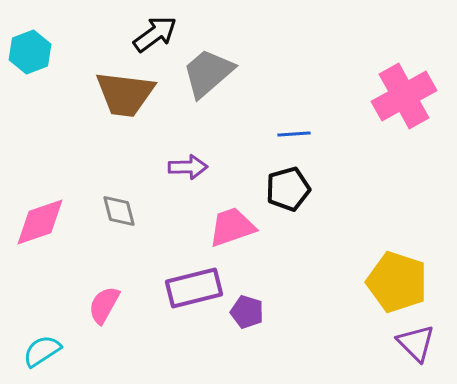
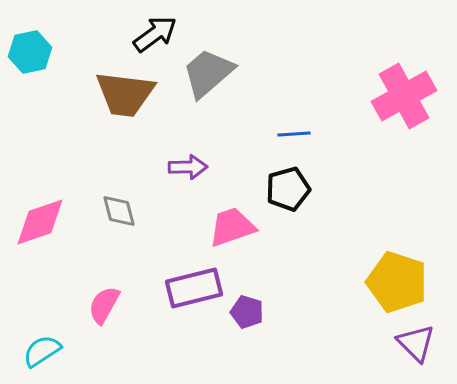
cyan hexagon: rotated 9 degrees clockwise
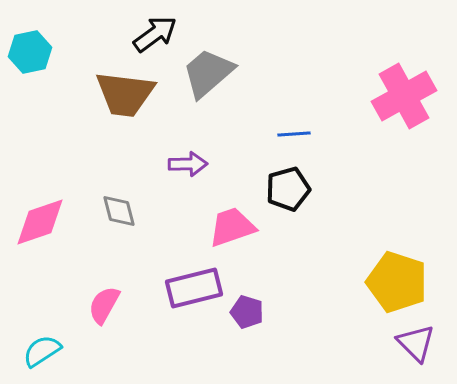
purple arrow: moved 3 px up
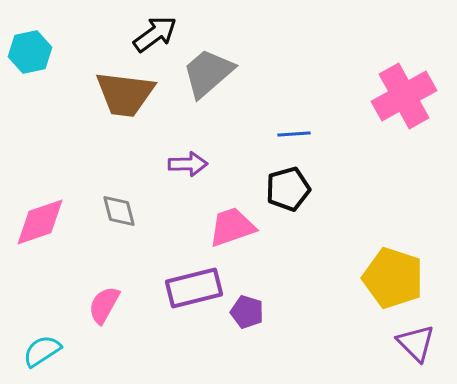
yellow pentagon: moved 4 px left, 4 px up
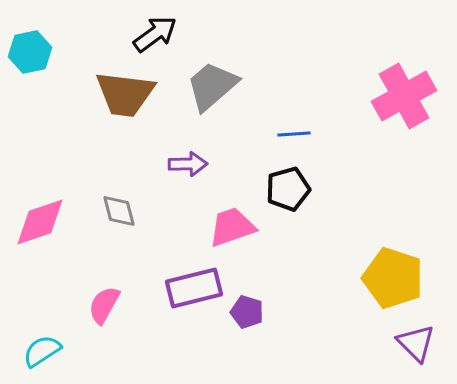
gray trapezoid: moved 4 px right, 13 px down
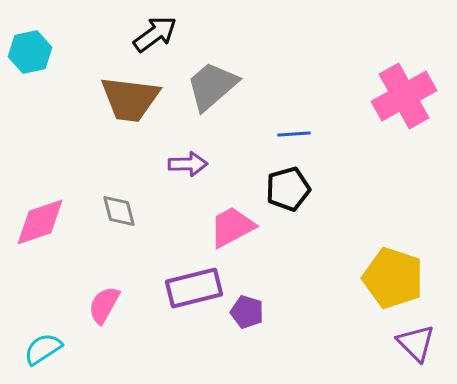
brown trapezoid: moved 5 px right, 5 px down
pink trapezoid: rotated 9 degrees counterclockwise
cyan semicircle: moved 1 px right, 2 px up
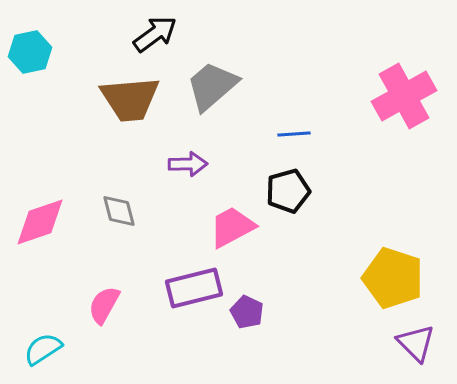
brown trapezoid: rotated 12 degrees counterclockwise
black pentagon: moved 2 px down
purple pentagon: rotated 8 degrees clockwise
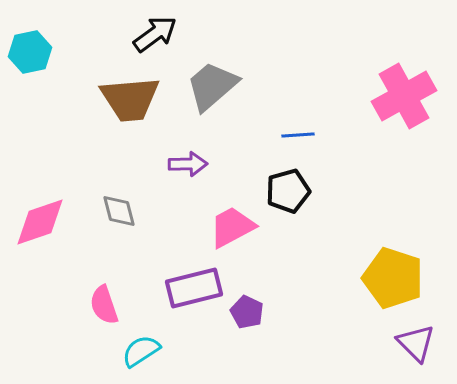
blue line: moved 4 px right, 1 px down
pink semicircle: rotated 48 degrees counterclockwise
cyan semicircle: moved 98 px right, 2 px down
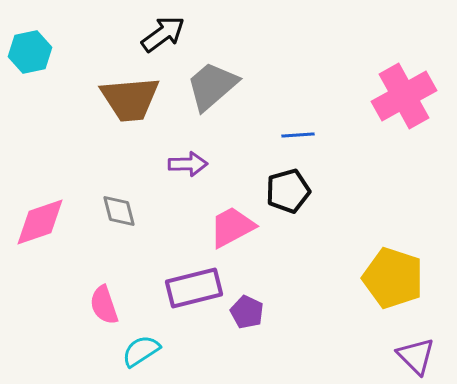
black arrow: moved 8 px right
purple triangle: moved 13 px down
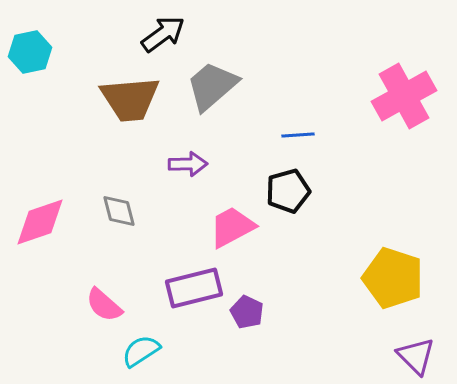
pink semicircle: rotated 30 degrees counterclockwise
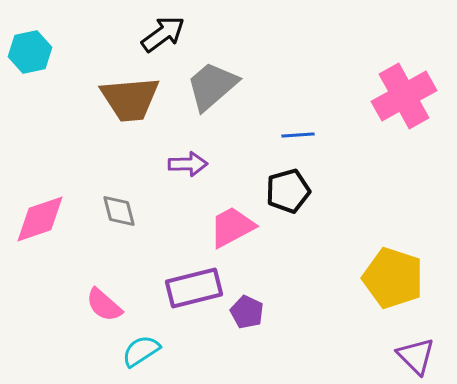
pink diamond: moved 3 px up
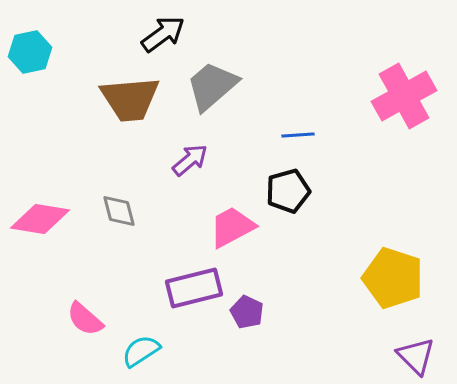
purple arrow: moved 2 px right, 4 px up; rotated 39 degrees counterclockwise
pink diamond: rotated 28 degrees clockwise
pink semicircle: moved 19 px left, 14 px down
